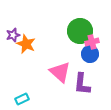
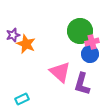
purple L-shape: rotated 10 degrees clockwise
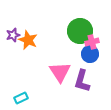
orange star: moved 2 px right, 4 px up
pink triangle: rotated 15 degrees clockwise
purple L-shape: moved 3 px up
cyan rectangle: moved 1 px left, 1 px up
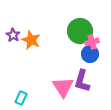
purple star: rotated 24 degrees counterclockwise
orange star: moved 3 px right
pink triangle: moved 3 px right, 15 px down
cyan rectangle: rotated 40 degrees counterclockwise
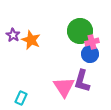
pink triangle: moved 1 px right
